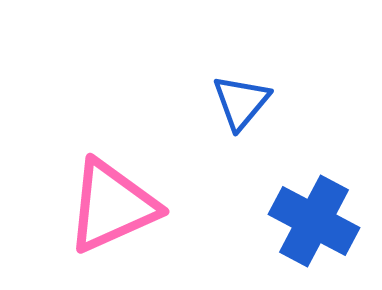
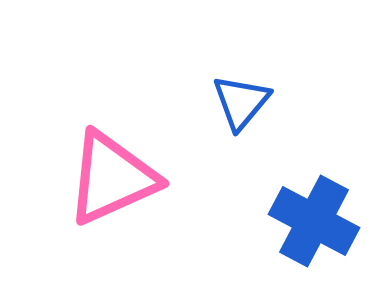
pink triangle: moved 28 px up
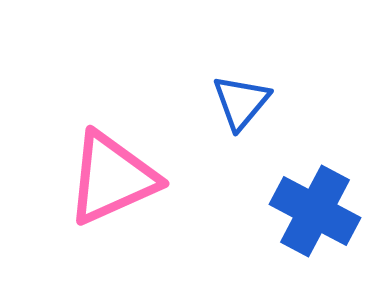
blue cross: moved 1 px right, 10 px up
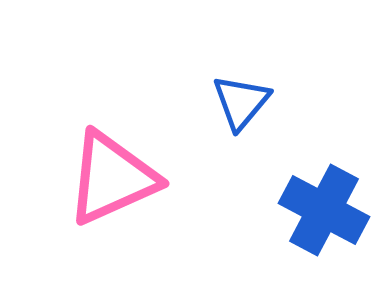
blue cross: moved 9 px right, 1 px up
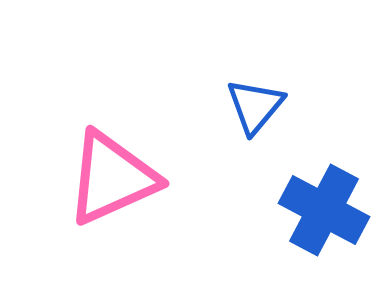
blue triangle: moved 14 px right, 4 px down
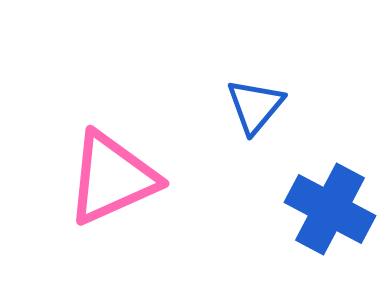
blue cross: moved 6 px right, 1 px up
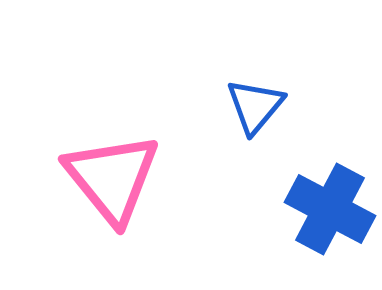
pink triangle: rotated 45 degrees counterclockwise
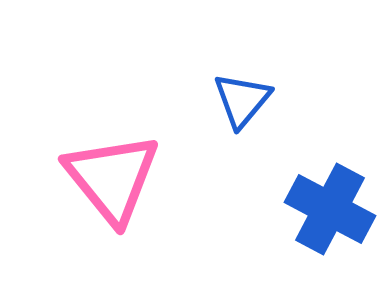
blue triangle: moved 13 px left, 6 px up
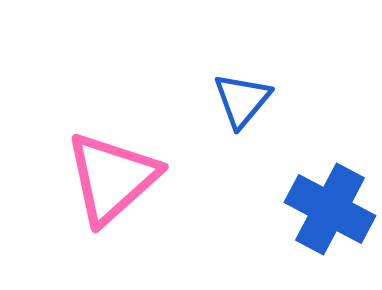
pink triangle: rotated 27 degrees clockwise
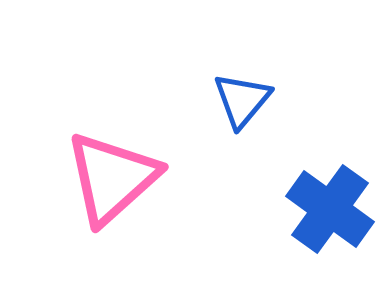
blue cross: rotated 8 degrees clockwise
